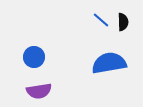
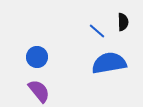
blue line: moved 4 px left, 11 px down
blue circle: moved 3 px right
purple semicircle: rotated 120 degrees counterclockwise
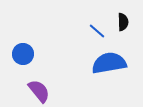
blue circle: moved 14 px left, 3 px up
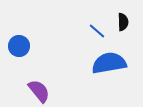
blue circle: moved 4 px left, 8 px up
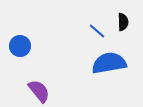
blue circle: moved 1 px right
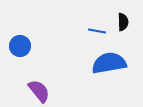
blue line: rotated 30 degrees counterclockwise
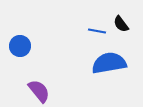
black semicircle: moved 2 px left, 2 px down; rotated 144 degrees clockwise
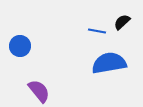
black semicircle: moved 1 px right, 2 px up; rotated 84 degrees clockwise
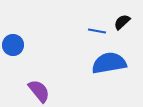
blue circle: moved 7 px left, 1 px up
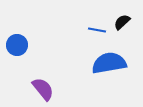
blue line: moved 1 px up
blue circle: moved 4 px right
purple semicircle: moved 4 px right, 2 px up
